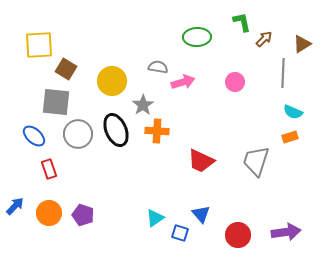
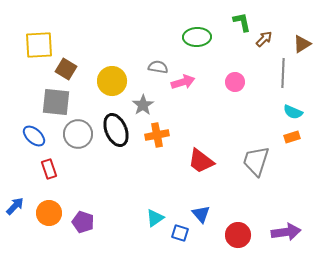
orange cross: moved 4 px down; rotated 15 degrees counterclockwise
orange rectangle: moved 2 px right
red trapezoid: rotated 12 degrees clockwise
purple pentagon: moved 7 px down
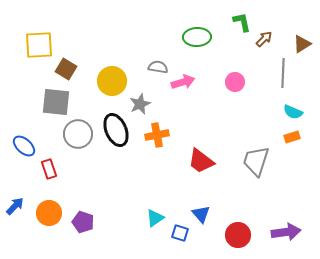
gray star: moved 3 px left, 1 px up; rotated 10 degrees clockwise
blue ellipse: moved 10 px left, 10 px down
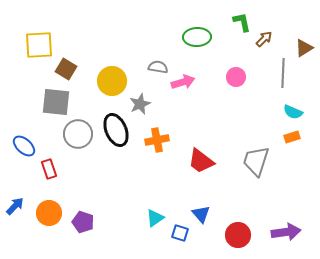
brown triangle: moved 2 px right, 4 px down
pink circle: moved 1 px right, 5 px up
orange cross: moved 5 px down
